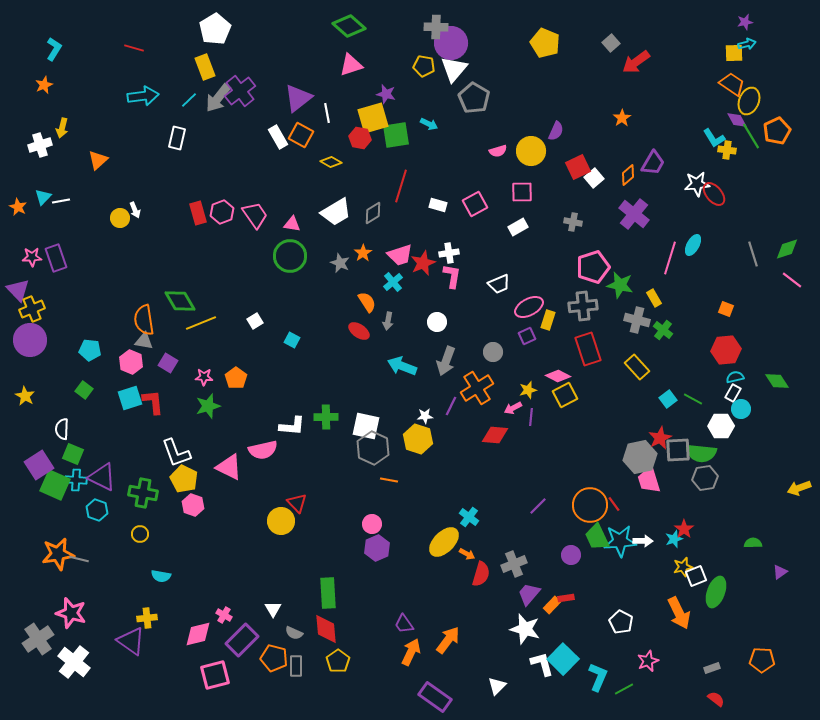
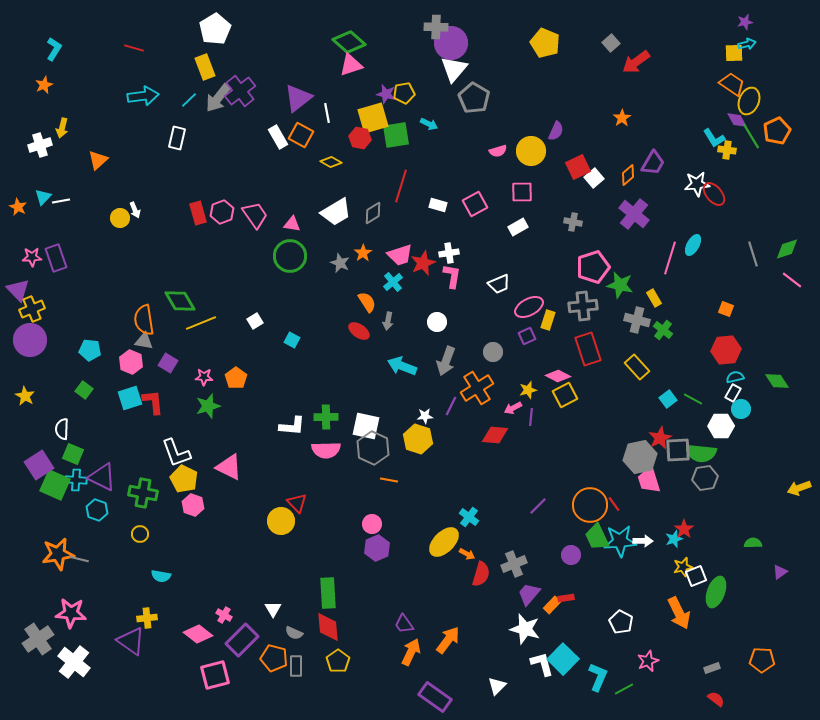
green diamond at (349, 26): moved 16 px down
yellow pentagon at (424, 66): moved 20 px left, 27 px down; rotated 20 degrees counterclockwise
pink semicircle at (263, 450): moved 63 px right; rotated 12 degrees clockwise
pink star at (71, 613): rotated 12 degrees counterclockwise
red diamond at (326, 629): moved 2 px right, 2 px up
pink diamond at (198, 634): rotated 52 degrees clockwise
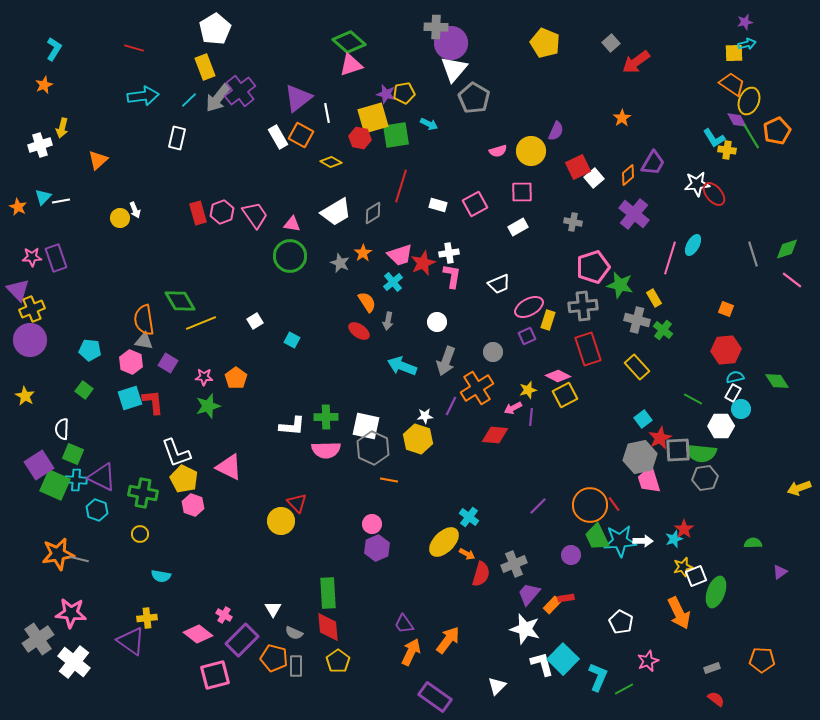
cyan square at (668, 399): moved 25 px left, 20 px down
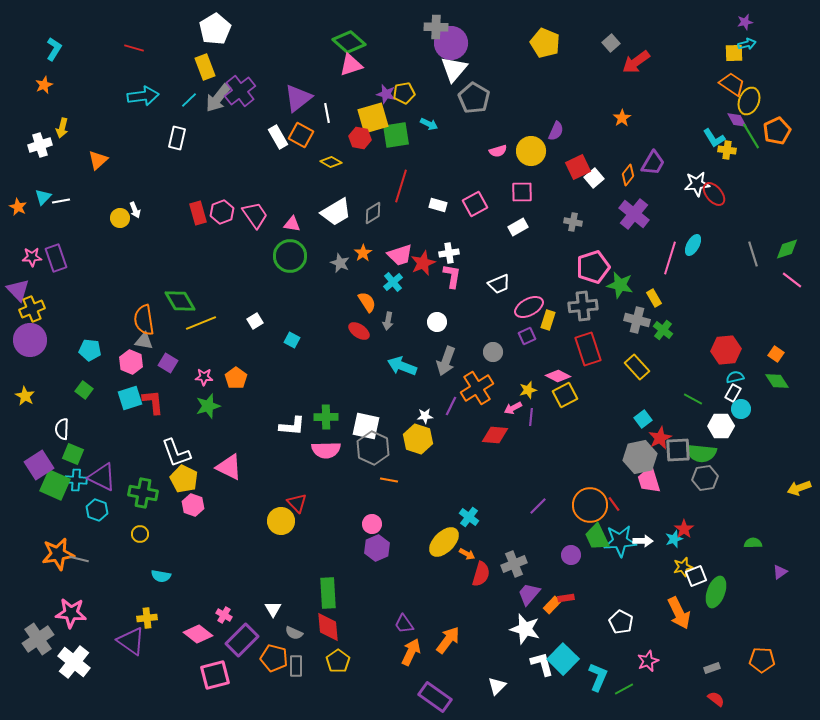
orange diamond at (628, 175): rotated 10 degrees counterclockwise
orange square at (726, 309): moved 50 px right, 45 px down; rotated 14 degrees clockwise
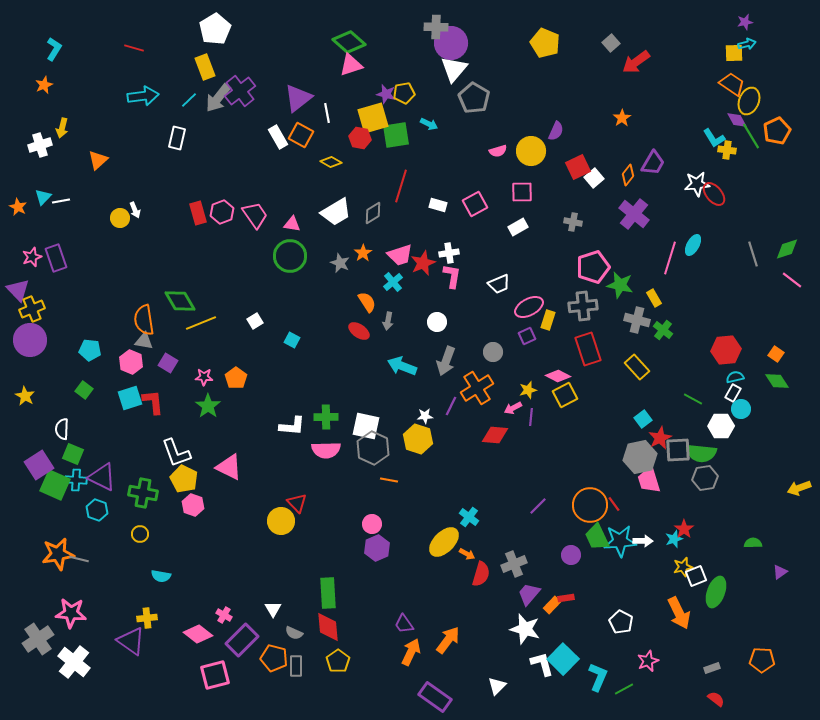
pink star at (32, 257): rotated 18 degrees counterclockwise
green star at (208, 406): rotated 20 degrees counterclockwise
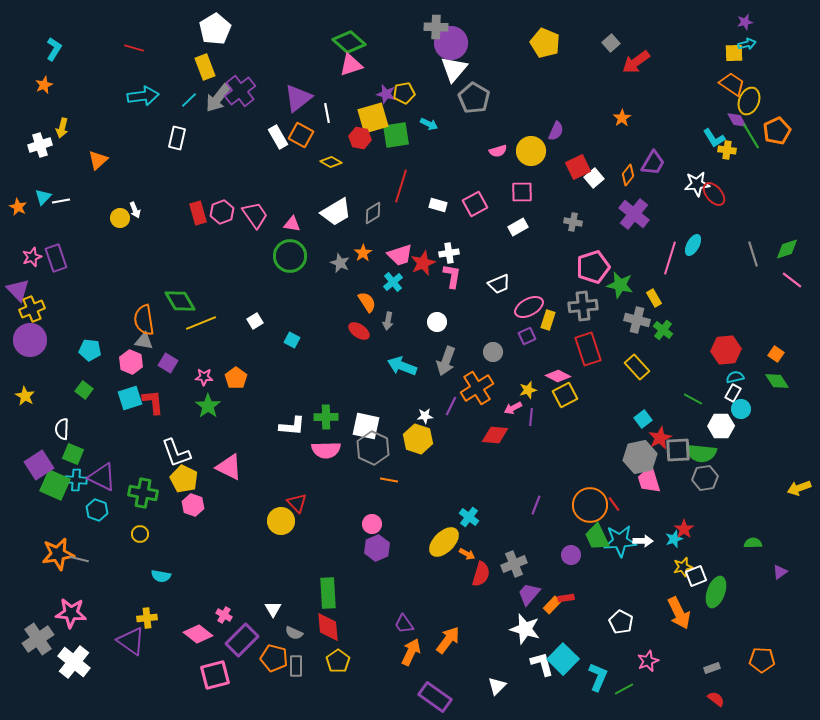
purple line at (538, 506): moved 2 px left, 1 px up; rotated 24 degrees counterclockwise
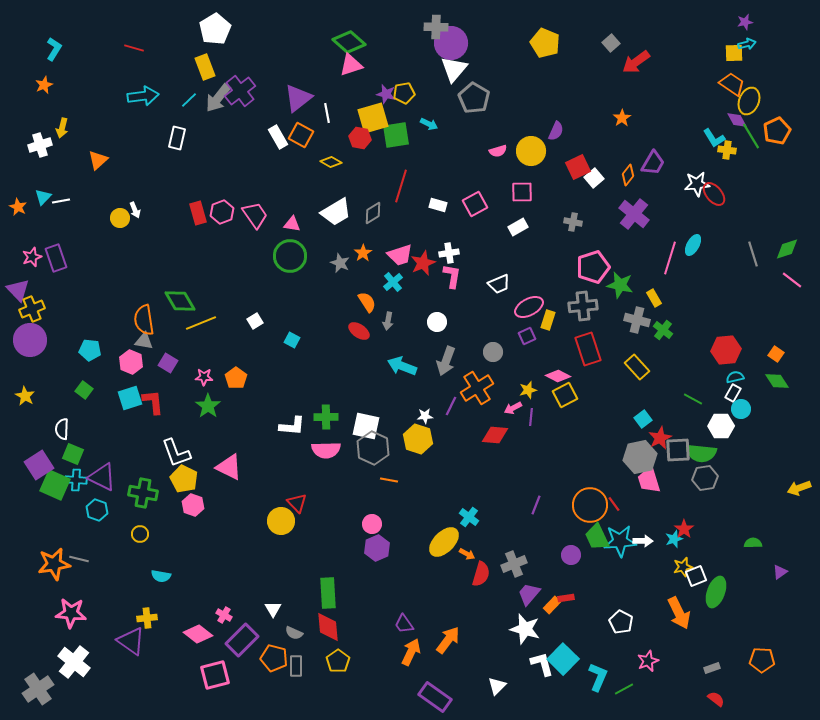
orange star at (58, 554): moved 4 px left, 10 px down
gray cross at (38, 639): moved 50 px down
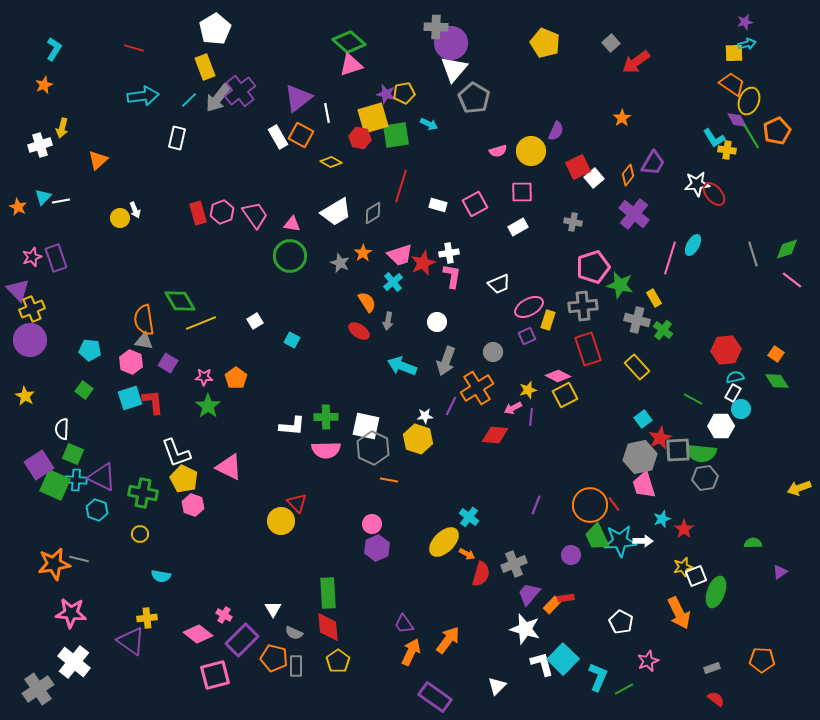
pink trapezoid at (649, 480): moved 5 px left, 5 px down
cyan star at (674, 539): moved 12 px left, 20 px up
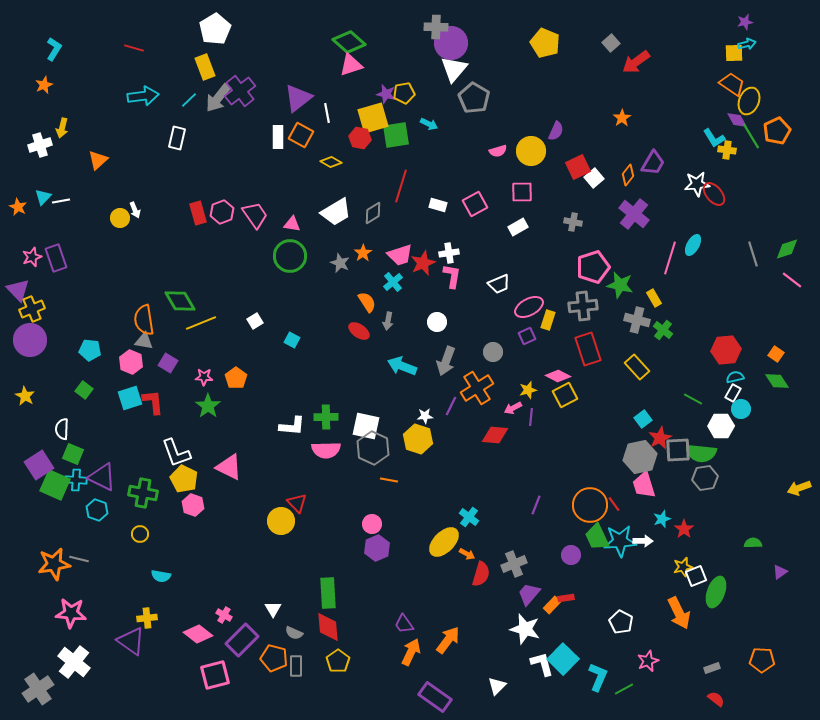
white rectangle at (278, 137): rotated 30 degrees clockwise
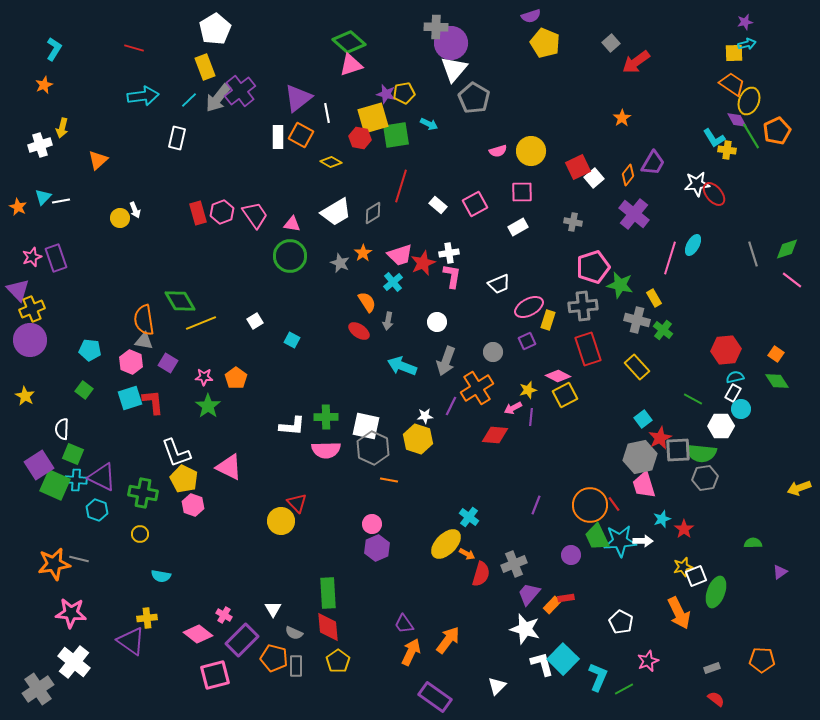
purple semicircle at (556, 131): moved 25 px left, 115 px up; rotated 48 degrees clockwise
white rectangle at (438, 205): rotated 24 degrees clockwise
purple square at (527, 336): moved 5 px down
yellow ellipse at (444, 542): moved 2 px right, 2 px down
